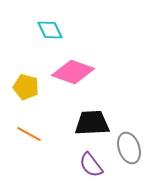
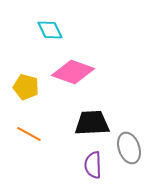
purple semicircle: moved 2 px right; rotated 36 degrees clockwise
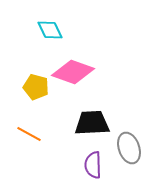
yellow pentagon: moved 10 px right
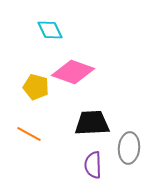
gray ellipse: rotated 24 degrees clockwise
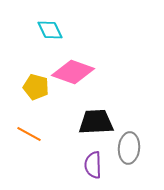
black trapezoid: moved 4 px right, 1 px up
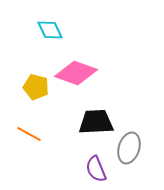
pink diamond: moved 3 px right, 1 px down
gray ellipse: rotated 12 degrees clockwise
purple semicircle: moved 3 px right, 4 px down; rotated 20 degrees counterclockwise
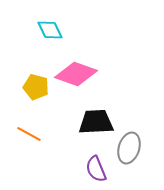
pink diamond: moved 1 px down
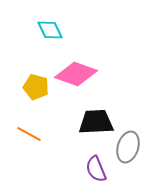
gray ellipse: moved 1 px left, 1 px up
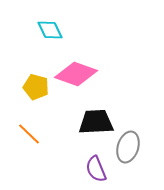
orange line: rotated 15 degrees clockwise
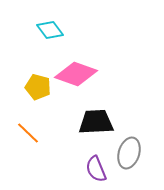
cyan diamond: rotated 12 degrees counterclockwise
yellow pentagon: moved 2 px right
orange line: moved 1 px left, 1 px up
gray ellipse: moved 1 px right, 6 px down
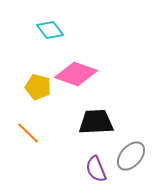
gray ellipse: moved 2 px right, 3 px down; rotated 24 degrees clockwise
